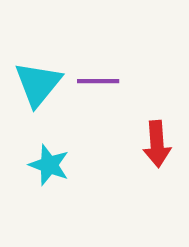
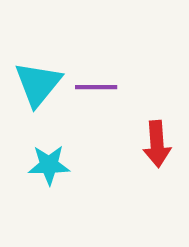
purple line: moved 2 px left, 6 px down
cyan star: rotated 21 degrees counterclockwise
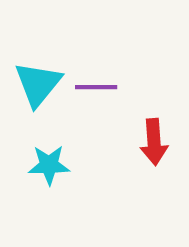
red arrow: moved 3 px left, 2 px up
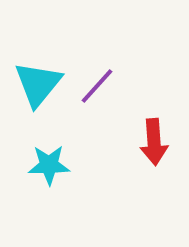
purple line: moved 1 px right, 1 px up; rotated 48 degrees counterclockwise
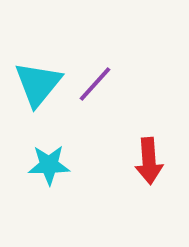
purple line: moved 2 px left, 2 px up
red arrow: moved 5 px left, 19 px down
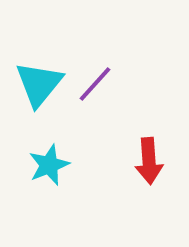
cyan triangle: moved 1 px right
cyan star: rotated 21 degrees counterclockwise
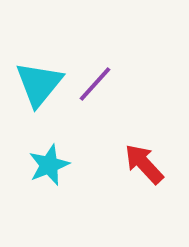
red arrow: moved 5 px left, 3 px down; rotated 141 degrees clockwise
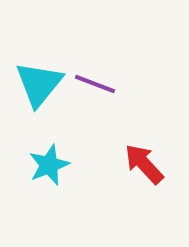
purple line: rotated 69 degrees clockwise
